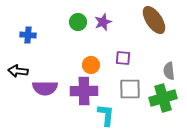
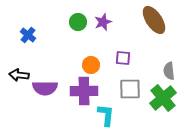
blue cross: rotated 35 degrees clockwise
black arrow: moved 1 px right, 4 px down
green cross: rotated 24 degrees counterclockwise
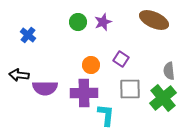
brown ellipse: rotated 32 degrees counterclockwise
purple square: moved 2 px left, 1 px down; rotated 28 degrees clockwise
purple cross: moved 2 px down
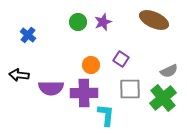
gray semicircle: rotated 108 degrees counterclockwise
purple semicircle: moved 6 px right
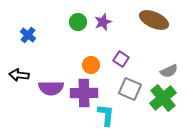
gray square: rotated 25 degrees clockwise
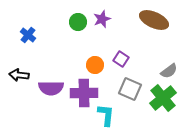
purple star: moved 1 px left, 3 px up
orange circle: moved 4 px right
gray semicircle: rotated 12 degrees counterclockwise
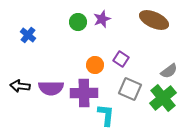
black arrow: moved 1 px right, 11 px down
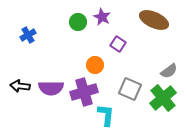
purple star: moved 2 px up; rotated 24 degrees counterclockwise
blue cross: rotated 21 degrees clockwise
purple square: moved 3 px left, 15 px up
purple cross: moved 1 px up; rotated 16 degrees counterclockwise
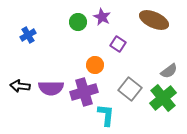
gray square: rotated 15 degrees clockwise
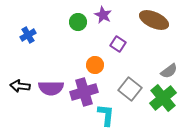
purple star: moved 1 px right, 2 px up
